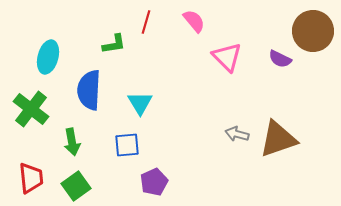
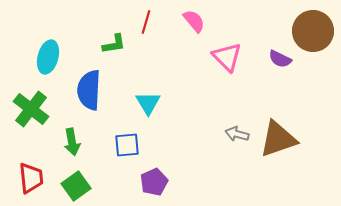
cyan triangle: moved 8 px right
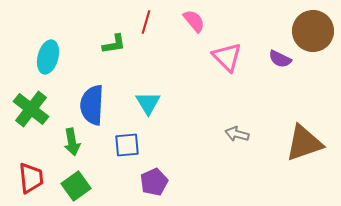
blue semicircle: moved 3 px right, 15 px down
brown triangle: moved 26 px right, 4 px down
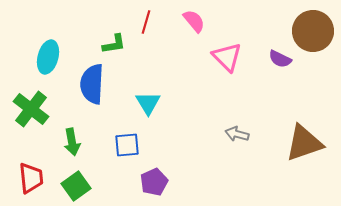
blue semicircle: moved 21 px up
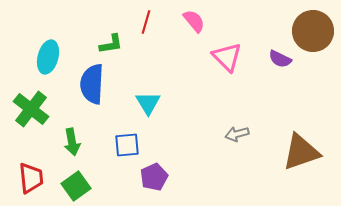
green L-shape: moved 3 px left
gray arrow: rotated 30 degrees counterclockwise
brown triangle: moved 3 px left, 9 px down
purple pentagon: moved 5 px up
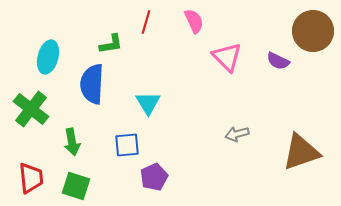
pink semicircle: rotated 15 degrees clockwise
purple semicircle: moved 2 px left, 2 px down
green square: rotated 36 degrees counterclockwise
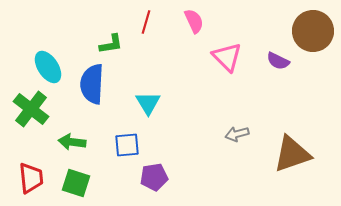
cyan ellipse: moved 10 px down; rotated 48 degrees counterclockwise
green arrow: rotated 108 degrees clockwise
brown triangle: moved 9 px left, 2 px down
purple pentagon: rotated 16 degrees clockwise
green square: moved 3 px up
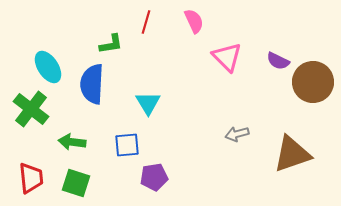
brown circle: moved 51 px down
